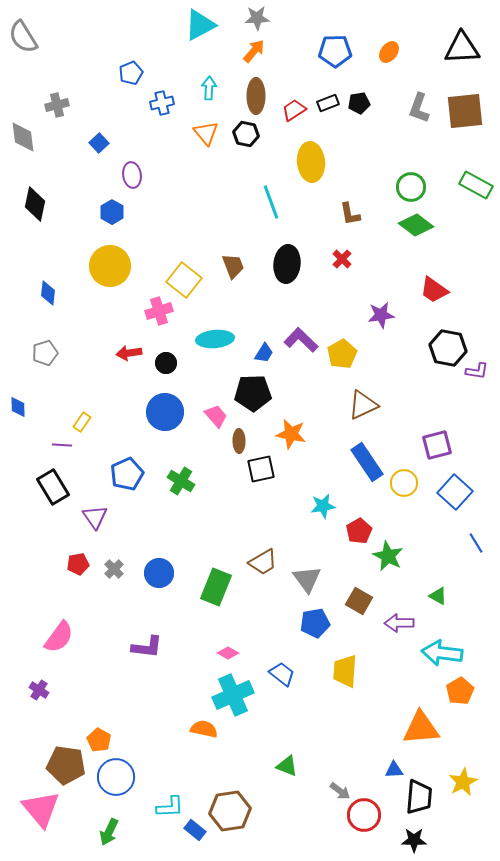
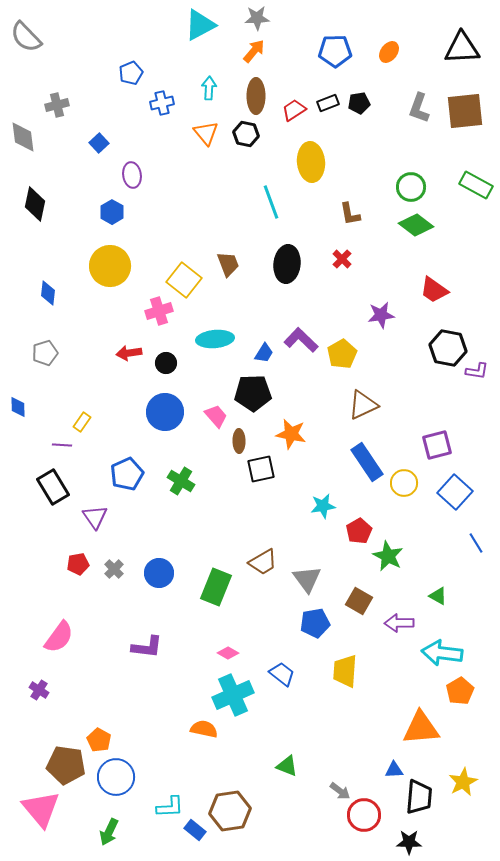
gray semicircle at (23, 37): moved 3 px right; rotated 12 degrees counterclockwise
brown trapezoid at (233, 266): moved 5 px left, 2 px up
black star at (414, 840): moved 5 px left, 2 px down
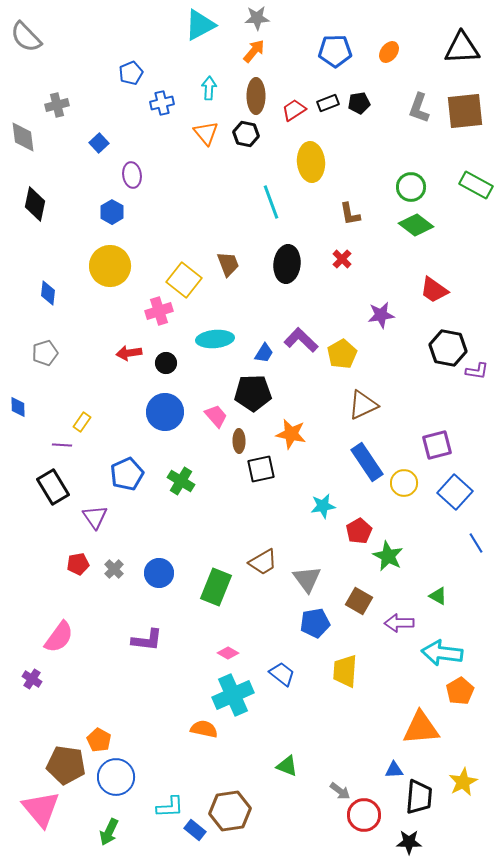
purple L-shape at (147, 647): moved 7 px up
purple cross at (39, 690): moved 7 px left, 11 px up
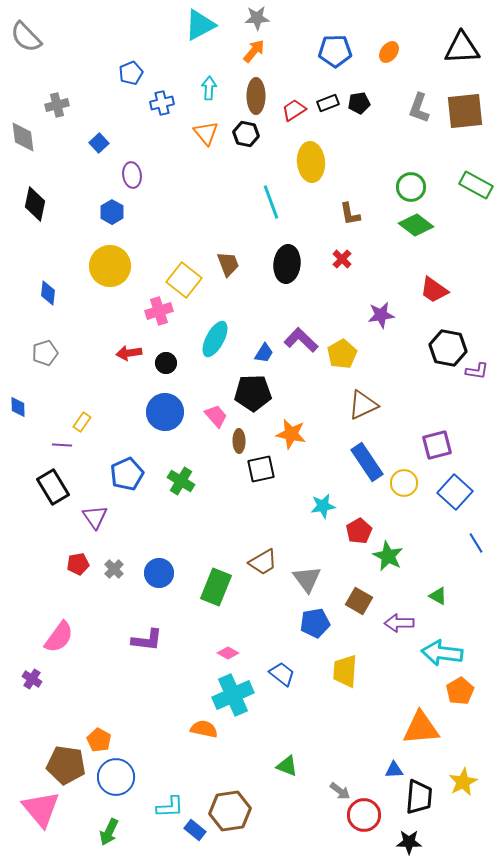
cyan ellipse at (215, 339): rotated 57 degrees counterclockwise
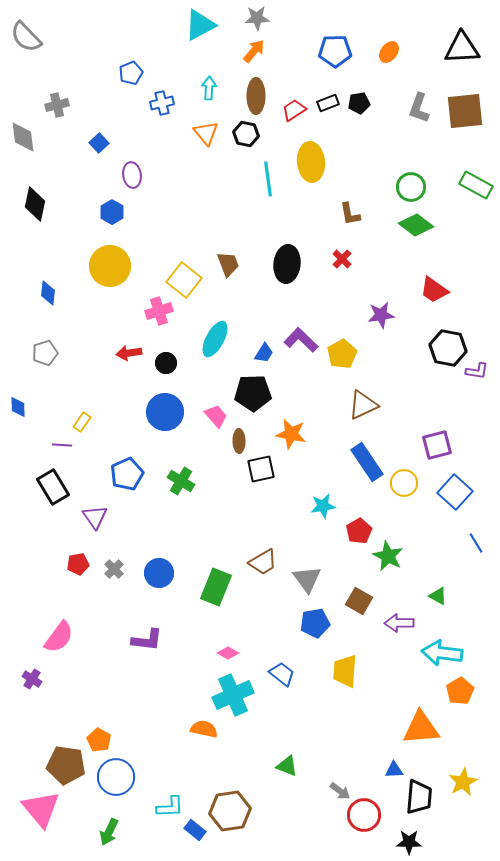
cyan line at (271, 202): moved 3 px left, 23 px up; rotated 12 degrees clockwise
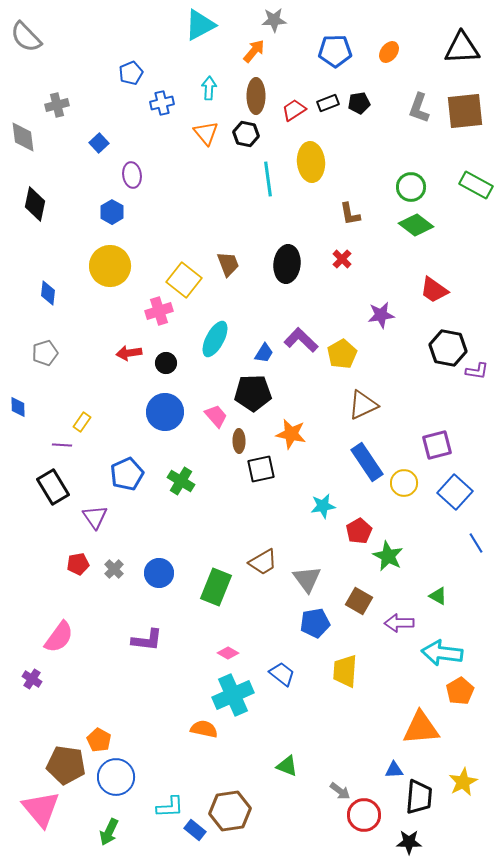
gray star at (257, 18): moved 17 px right, 2 px down
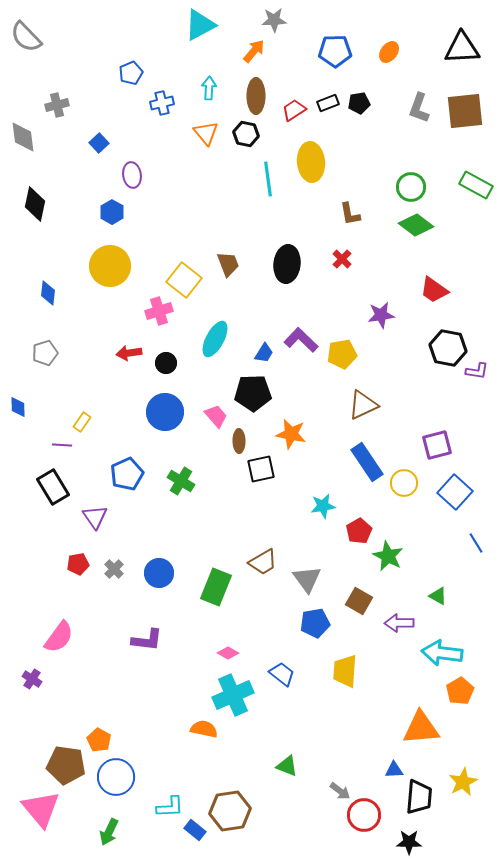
yellow pentagon at (342, 354): rotated 20 degrees clockwise
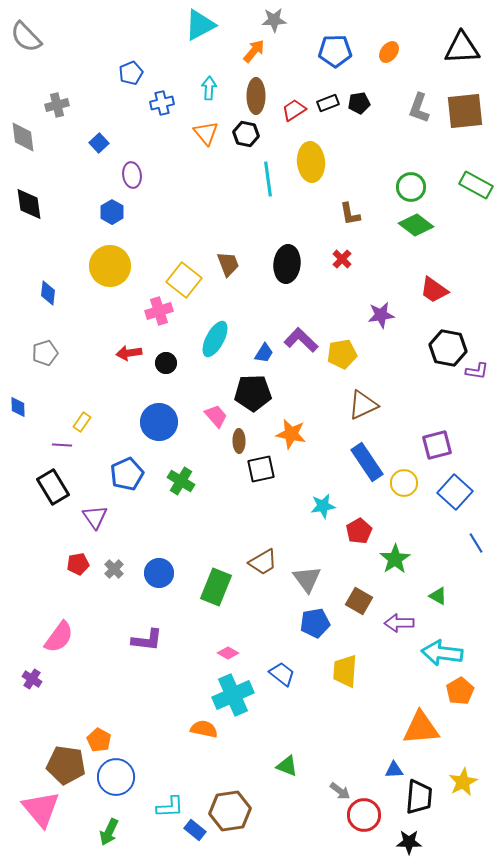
black diamond at (35, 204): moved 6 px left; rotated 20 degrees counterclockwise
blue circle at (165, 412): moved 6 px left, 10 px down
green star at (388, 556): moved 7 px right, 3 px down; rotated 12 degrees clockwise
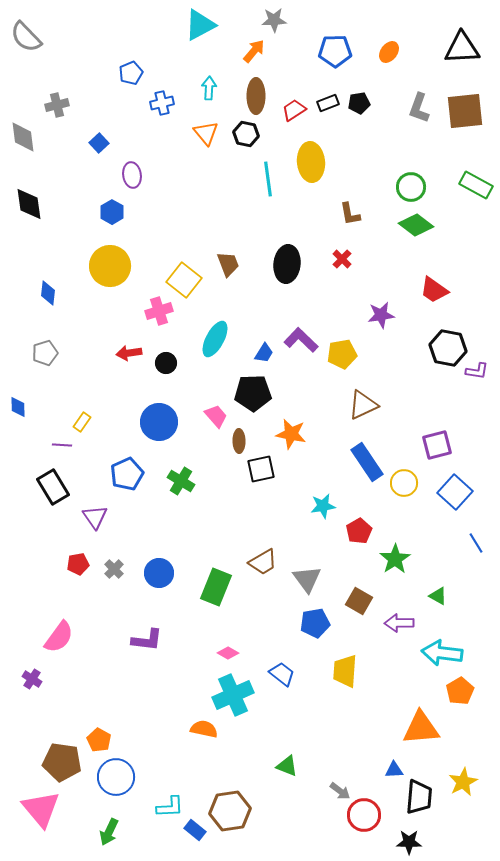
brown pentagon at (66, 765): moved 4 px left, 3 px up
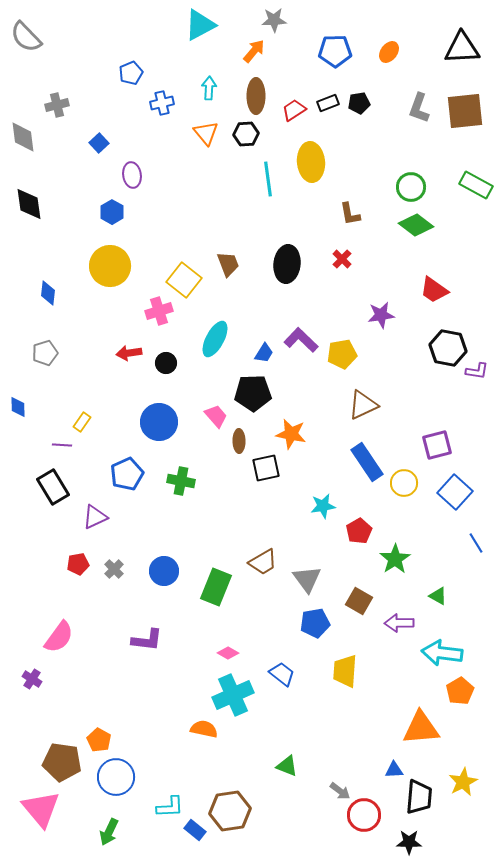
black hexagon at (246, 134): rotated 15 degrees counterclockwise
black square at (261, 469): moved 5 px right, 1 px up
green cross at (181, 481): rotated 20 degrees counterclockwise
purple triangle at (95, 517): rotated 40 degrees clockwise
blue circle at (159, 573): moved 5 px right, 2 px up
